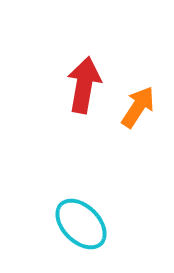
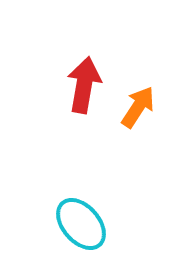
cyan ellipse: rotated 4 degrees clockwise
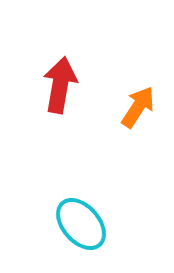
red arrow: moved 24 px left
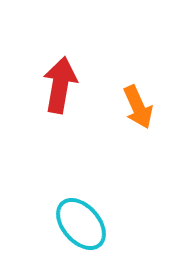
orange arrow: rotated 123 degrees clockwise
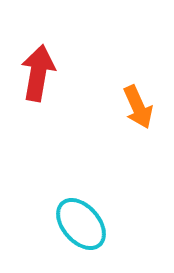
red arrow: moved 22 px left, 12 px up
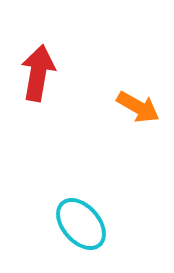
orange arrow: rotated 36 degrees counterclockwise
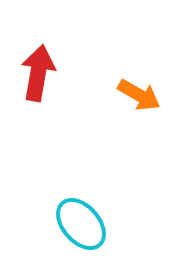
orange arrow: moved 1 px right, 12 px up
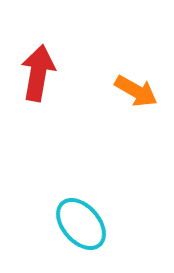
orange arrow: moved 3 px left, 4 px up
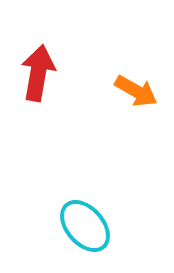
cyan ellipse: moved 4 px right, 2 px down
